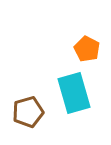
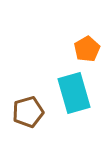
orange pentagon: rotated 15 degrees clockwise
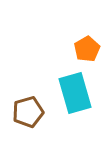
cyan rectangle: moved 1 px right
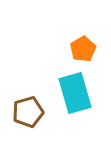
orange pentagon: moved 4 px left
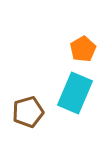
cyan rectangle: rotated 39 degrees clockwise
